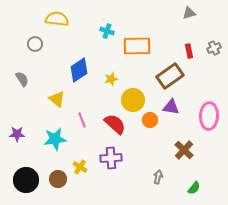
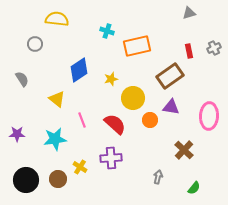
orange rectangle: rotated 12 degrees counterclockwise
yellow circle: moved 2 px up
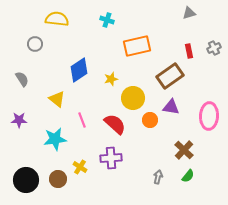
cyan cross: moved 11 px up
purple star: moved 2 px right, 14 px up
green semicircle: moved 6 px left, 12 px up
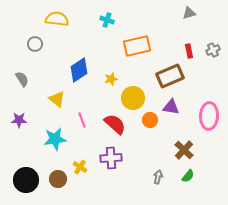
gray cross: moved 1 px left, 2 px down
brown rectangle: rotated 12 degrees clockwise
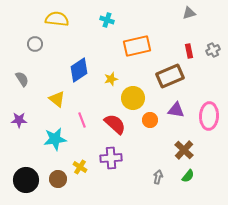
purple triangle: moved 5 px right, 3 px down
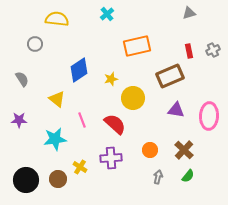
cyan cross: moved 6 px up; rotated 32 degrees clockwise
orange circle: moved 30 px down
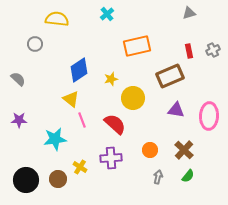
gray semicircle: moved 4 px left; rotated 14 degrees counterclockwise
yellow triangle: moved 14 px right
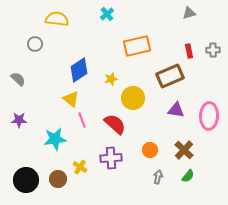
gray cross: rotated 24 degrees clockwise
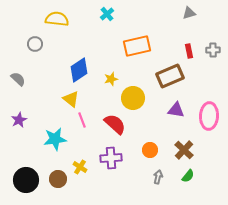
purple star: rotated 28 degrees counterclockwise
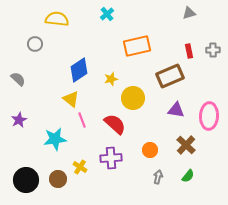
brown cross: moved 2 px right, 5 px up
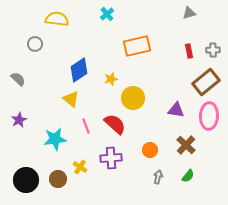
brown rectangle: moved 36 px right, 6 px down; rotated 16 degrees counterclockwise
pink line: moved 4 px right, 6 px down
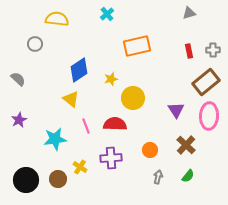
purple triangle: rotated 48 degrees clockwise
red semicircle: rotated 40 degrees counterclockwise
